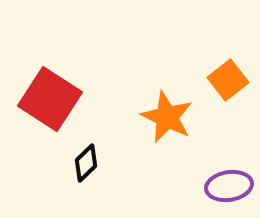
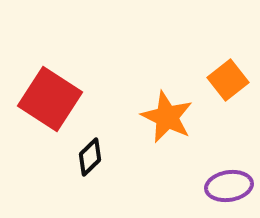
black diamond: moved 4 px right, 6 px up
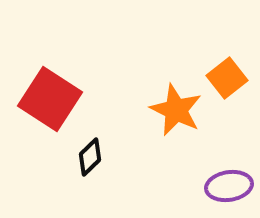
orange square: moved 1 px left, 2 px up
orange star: moved 9 px right, 7 px up
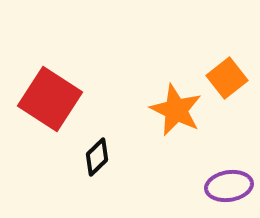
black diamond: moved 7 px right
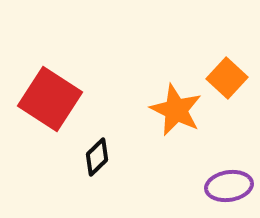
orange square: rotated 9 degrees counterclockwise
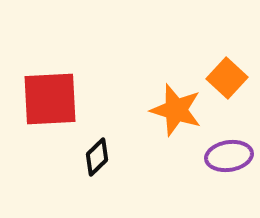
red square: rotated 36 degrees counterclockwise
orange star: rotated 8 degrees counterclockwise
purple ellipse: moved 30 px up
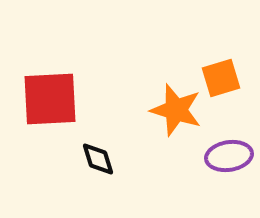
orange square: moved 6 px left; rotated 30 degrees clockwise
black diamond: moved 1 px right, 2 px down; rotated 63 degrees counterclockwise
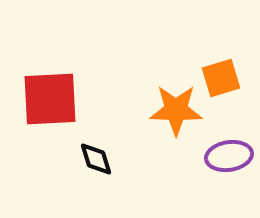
orange star: rotated 16 degrees counterclockwise
black diamond: moved 2 px left
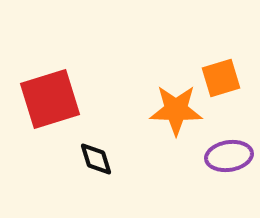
red square: rotated 14 degrees counterclockwise
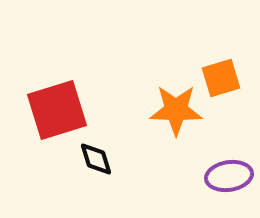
red square: moved 7 px right, 11 px down
purple ellipse: moved 20 px down
